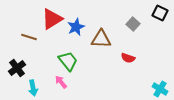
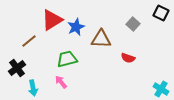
black square: moved 1 px right
red triangle: moved 1 px down
brown line: moved 4 px down; rotated 56 degrees counterclockwise
green trapezoid: moved 1 px left, 2 px up; rotated 65 degrees counterclockwise
cyan cross: moved 1 px right
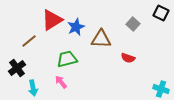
cyan cross: rotated 14 degrees counterclockwise
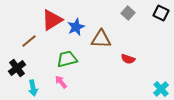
gray square: moved 5 px left, 11 px up
red semicircle: moved 1 px down
cyan cross: rotated 28 degrees clockwise
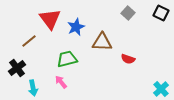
red triangle: moved 2 px left, 1 px up; rotated 35 degrees counterclockwise
brown triangle: moved 1 px right, 3 px down
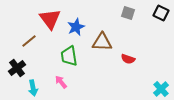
gray square: rotated 24 degrees counterclockwise
green trapezoid: moved 2 px right, 3 px up; rotated 85 degrees counterclockwise
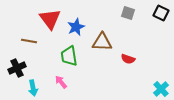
brown line: rotated 49 degrees clockwise
black cross: rotated 12 degrees clockwise
